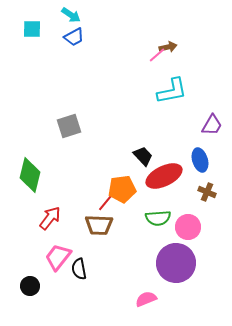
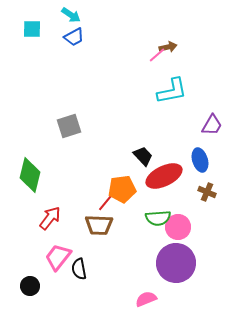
pink circle: moved 10 px left
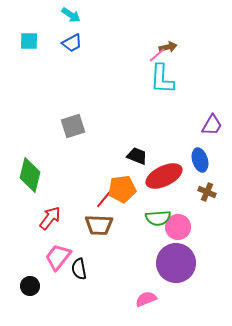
cyan square: moved 3 px left, 12 px down
blue trapezoid: moved 2 px left, 6 px down
cyan L-shape: moved 10 px left, 12 px up; rotated 104 degrees clockwise
gray square: moved 4 px right
black trapezoid: moved 6 px left; rotated 25 degrees counterclockwise
red line: moved 2 px left, 3 px up
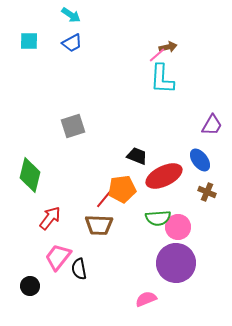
blue ellipse: rotated 20 degrees counterclockwise
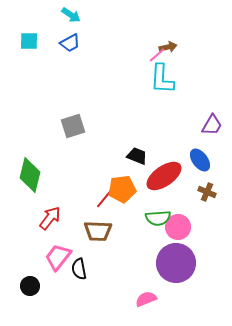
blue trapezoid: moved 2 px left
red ellipse: rotated 9 degrees counterclockwise
brown trapezoid: moved 1 px left, 6 px down
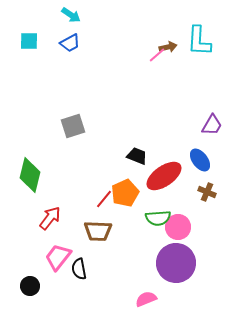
cyan L-shape: moved 37 px right, 38 px up
orange pentagon: moved 3 px right, 4 px down; rotated 16 degrees counterclockwise
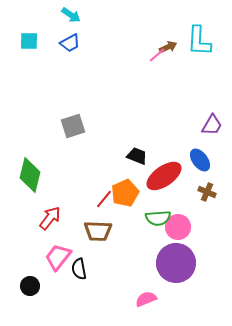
brown arrow: rotated 12 degrees counterclockwise
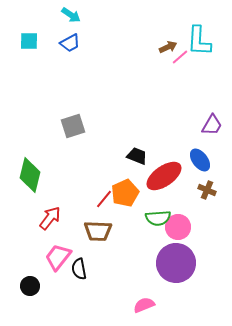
pink line: moved 23 px right, 2 px down
brown cross: moved 2 px up
pink semicircle: moved 2 px left, 6 px down
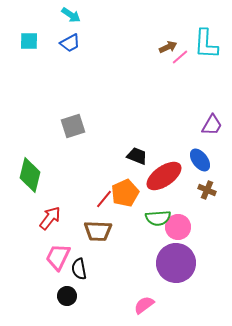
cyan L-shape: moved 7 px right, 3 px down
pink trapezoid: rotated 12 degrees counterclockwise
black circle: moved 37 px right, 10 px down
pink semicircle: rotated 15 degrees counterclockwise
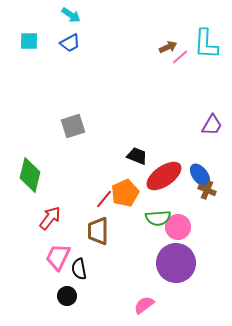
blue ellipse: moved 15 px down
brown trapezoid: rotated 88 degrees clockwise
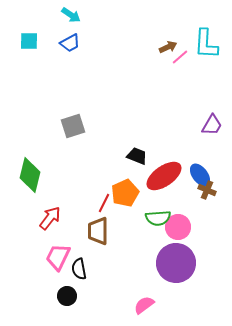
red line: moved 4 px down; rotated 12 degrees counterclockwise
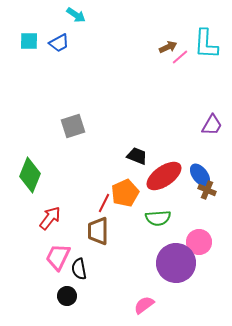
cyan arrow: moved 5 px right
blue trapezoid: moved 11 px left
green diamond: rotated 8 degrees clockwise
pink circle: moved 21 px right, 15 px down
